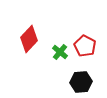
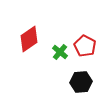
red diamond: rotated 12 degrees clockwise
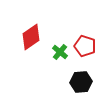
red diamond: moved 2 px right, 2 px up
red pentagon: rotated 10 degrees counterclockwise
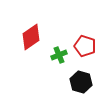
green cross: moved 1 px left, 3 px down; rotated 28 degrees clockwise
black hexagon: rotated 20 degrees clockwise
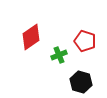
red pentagon: moved 5 px up
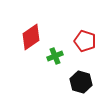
green cross: moved 4 px left, 1 px down
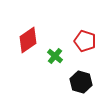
red diamond: moved 3 px left, 3 px down
green cross: rotated 28 degrees counterclockwise
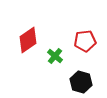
red pentagon: rotated 25 degrees counterclockwise
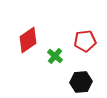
black hexagon: rotated 20 degrees counterclockwise
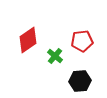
red pentagon: moved 3 px left
black hexagon: moved 1 px left, 1 px up
